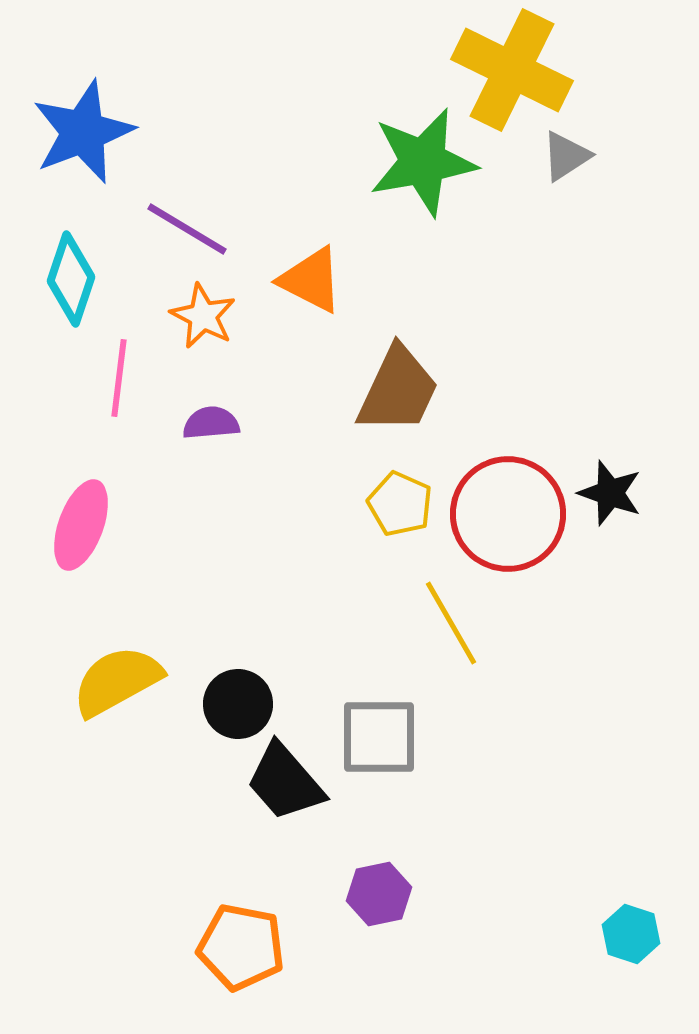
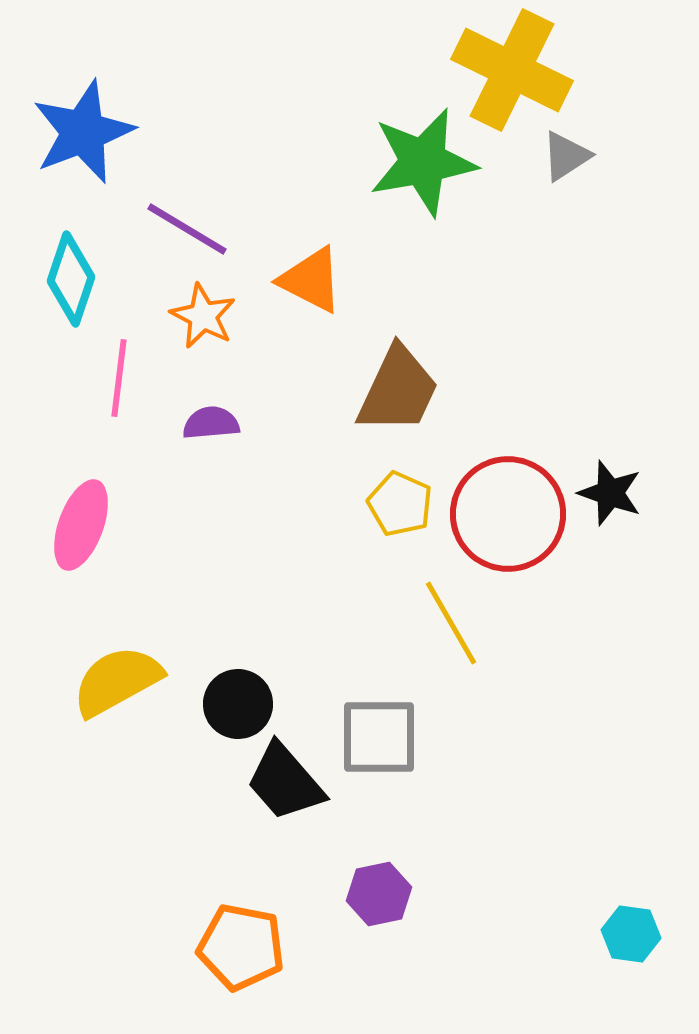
cyan hexagon: rotated 10 degrees counterclockwise
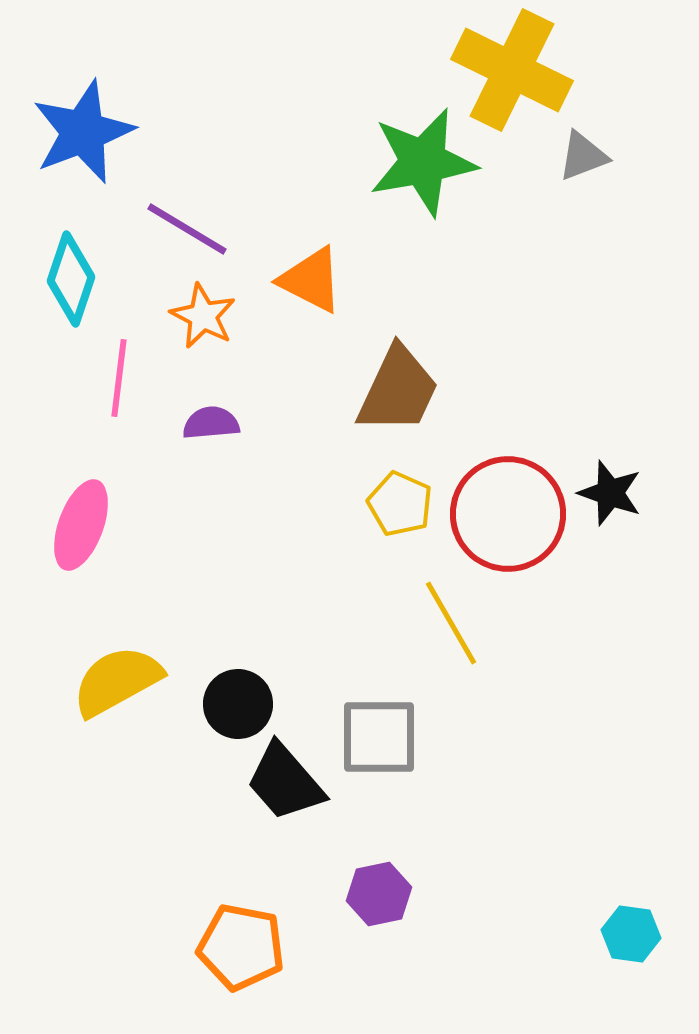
gray triangle: moved 17 px right; rotated 12 degrees clockwise
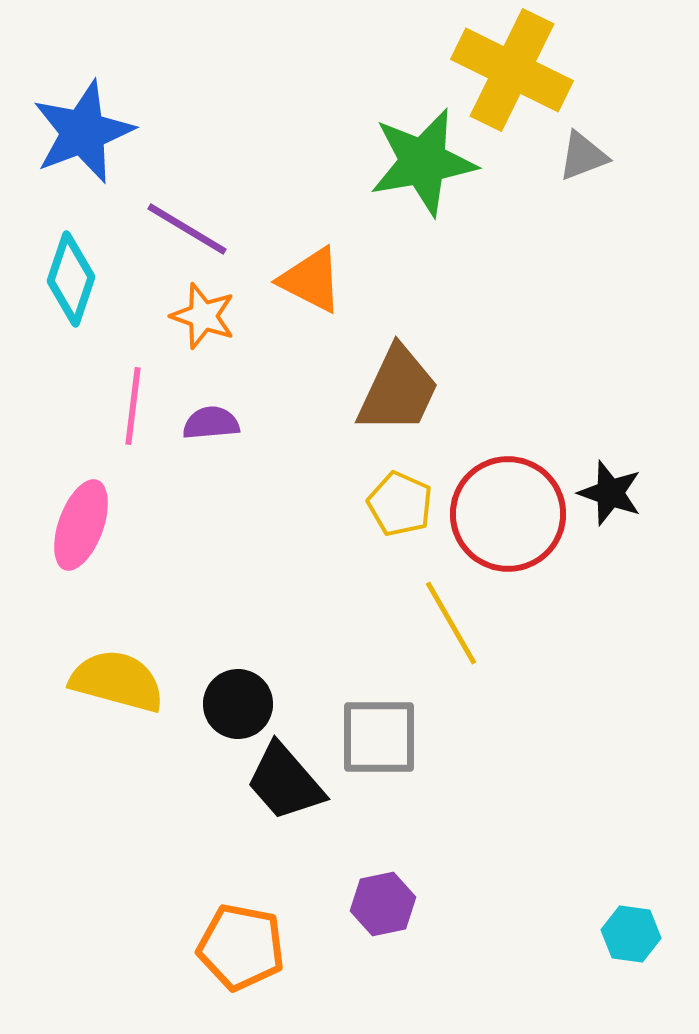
orange star: rotated 8 degrees counterclockwise
pink line: moved 14 px right, 28 px down
yellow semicircle: rotated 44 degrees clockwise
purple hexagon: moved 4 px right, 10 px down
